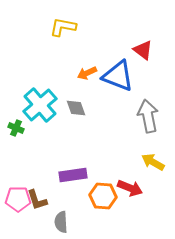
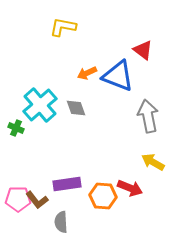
purple rectangle: moved 6 px left, 9 px down
brown L-shape: rotated 20 degrees counterclockwise
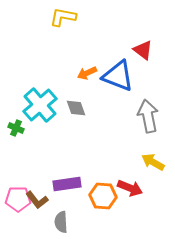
yellow L-shape: moved 10 px up
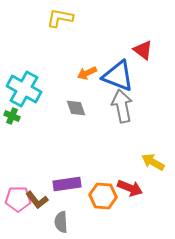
yellow L-shape: moved 3 px left, 1 px down
cyan cross: moved 16 px left, 16 px up; rotated 20 degrees counterclockwise
gray arrow: moved 26 px left, 10 px up
green cross: moved 4 px left, 12 px up
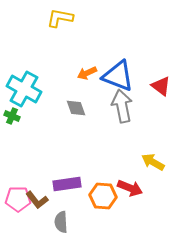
red triangle: moved 18 px right, 36 px down
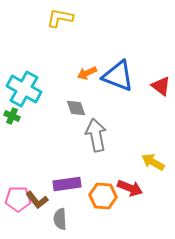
gray arrow: moved 26 px left, 29 px down
gray semicircle: moved 1 px left, 3 px up
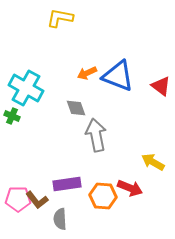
cyan cross: moved 2 px right, 1 px up
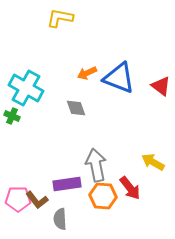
blue triangle: moved 1 px right, 2 px down
gray arrow: moved 30 px down
red arrow: rotated 30 degrees clockwise
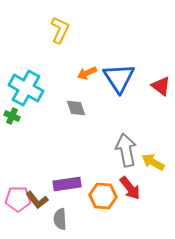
yellow L-shape: moved 12 px down; rotated 104 degrees clockwise
blue triangle: rotated 36 degrees clockwise
gray arrow: moved 30 px right, 15 px up
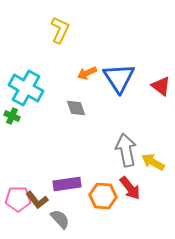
gray semicircle: rotated 140 degrees clockwise
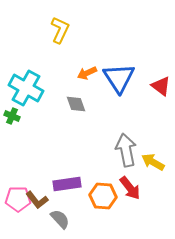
gray diamond: moved 4 px up
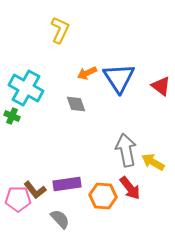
brown L-shape: moved 2 px left, 10 px up
